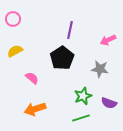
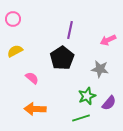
green star: moved 4 px right
purple semicircle: rotated 70 degrees counterclockwise
orange arrow: rotated 20 degrees clockwise
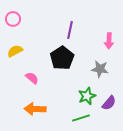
pink arrow: moved 1 px right, 1 px down; rotated 63 degrees counterclockwise
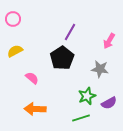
purple line: moved 2 px down; rotated 18 degrees clockwise
pink arrow: rotated 28 degrees clockwise
purple semicircle: rotated 21 degrees clockwise
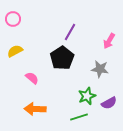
green line: moved 2 px left, 1 px up
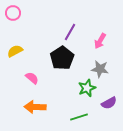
pink circle: moved 6 px up
pink arrow: moved 9 px left
green star: moved 8 px up
orange arrow: moved 2 px up
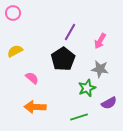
black pentagon: moved 1 px right, 1 px down
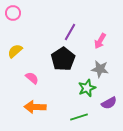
yellow semicircle: rotated 14 degrees counterclockwise
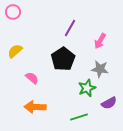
pink circle: moved 1 px up
purple line: moved 4 px up
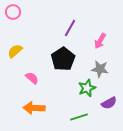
orange arrow: moved 1 px left, 1 px down
